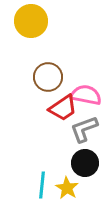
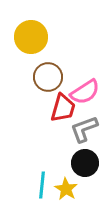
yellow circle: moved 16 px down
pink semicircle: moved 1 px left, 3 px up; rotated 136 degrees clockwise
red trapezoid: rotated 40 degrees counterclockwise
yellow star: moved 1 px left, 1 px down
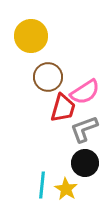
yellow circle: moved 1 px up
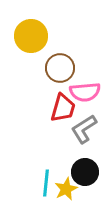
brown circle: moved 12 px right, 9 px up
pink semicircle: rotated 28 degrees clockwise
gray L-shape: rotated 12 degrees counterclockwise
black circle: moved 9 px down
cyan line: moved 4 px right, 2 px up
yellow star: rotated 15 degrees clockwise
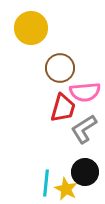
yellow circle: moved 8 px up
yellow star: rotated 20 degrees counterclockwise
